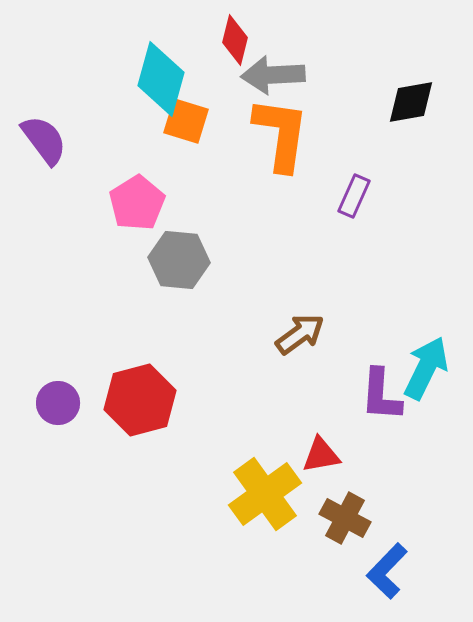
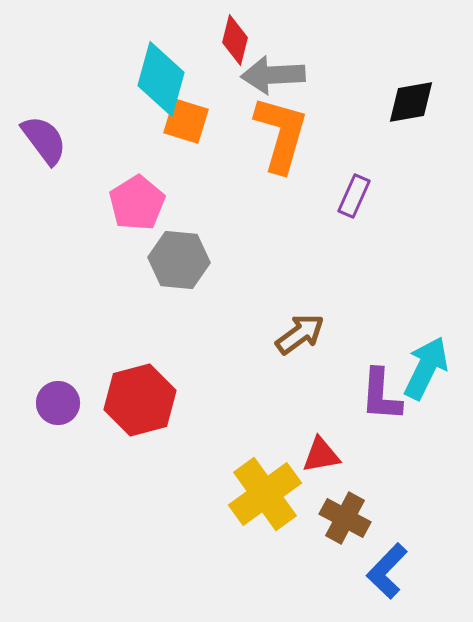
orange L-shape: rotated 8 degrees clockwise
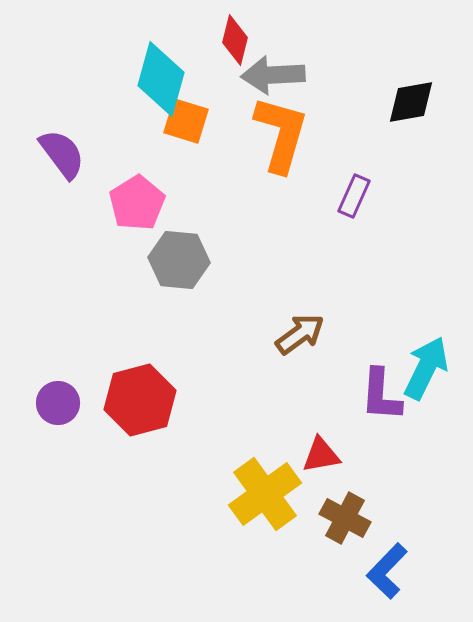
purple semicircle: moved 18 px right, 14 px down
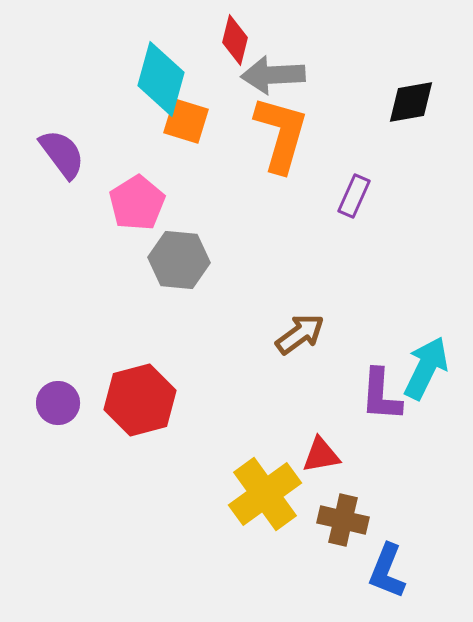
brown cross: moved 2 px left, 2 px down; rotated 15 degrees counterclockwise
blue L-shape: rotated 22 degrees counterclockwise
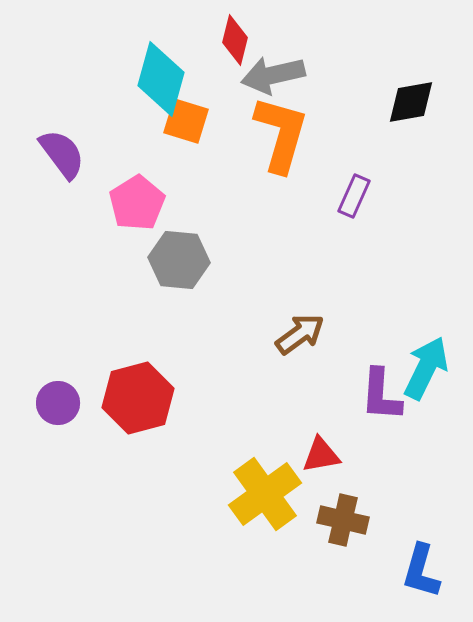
gray arrow: rotated 10 degrees counterclockwise
red hexagon: moved 2 px left, 2 px up
blue L-shape: moved 34 px right; rotated 6 degrees counterclockwise
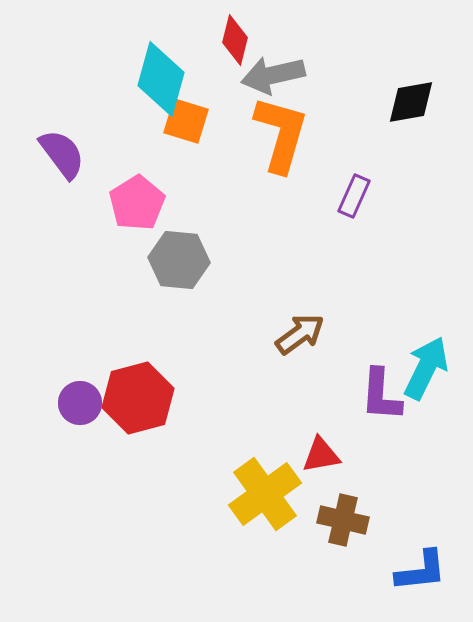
purple circle: moved 22 px right
blue L-shape: rotated 112 degrees counterclockwise
